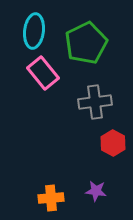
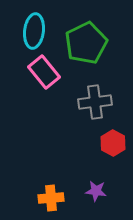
pink rectangle: moved 1 px right, 1 px up
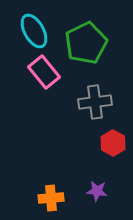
cyan ellipse: rotated 36 degrees counterclockwise
purple star: moved 1 px right
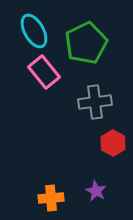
purple star: moved 1 px left; rotated 20 degrees clockwise
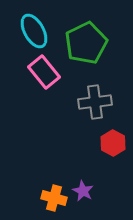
purple star: moved 13 px left
orange cross: moved 3 px right; rotated 20 degrees clockwise
